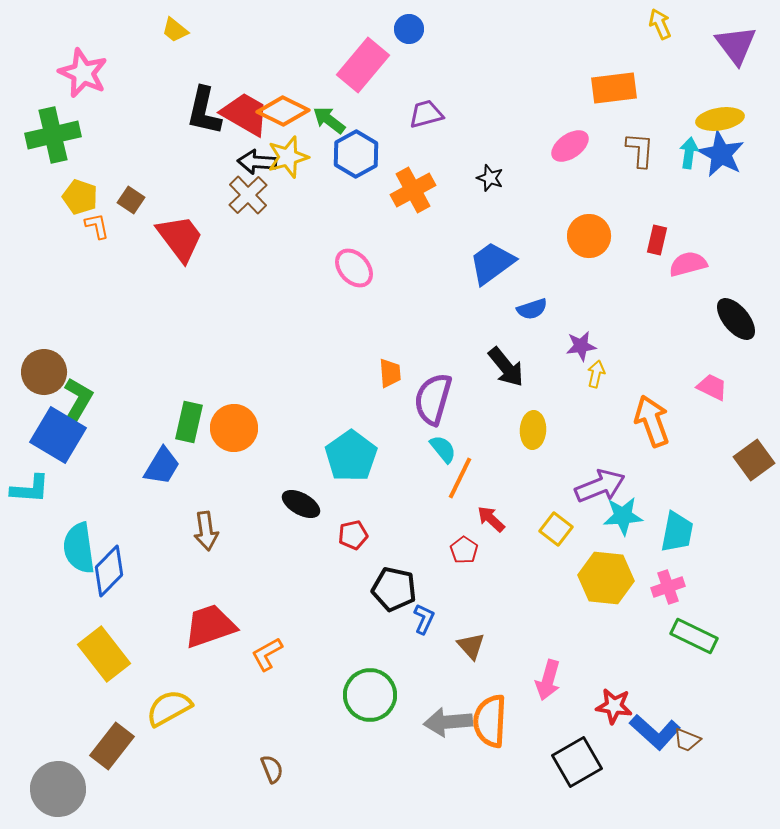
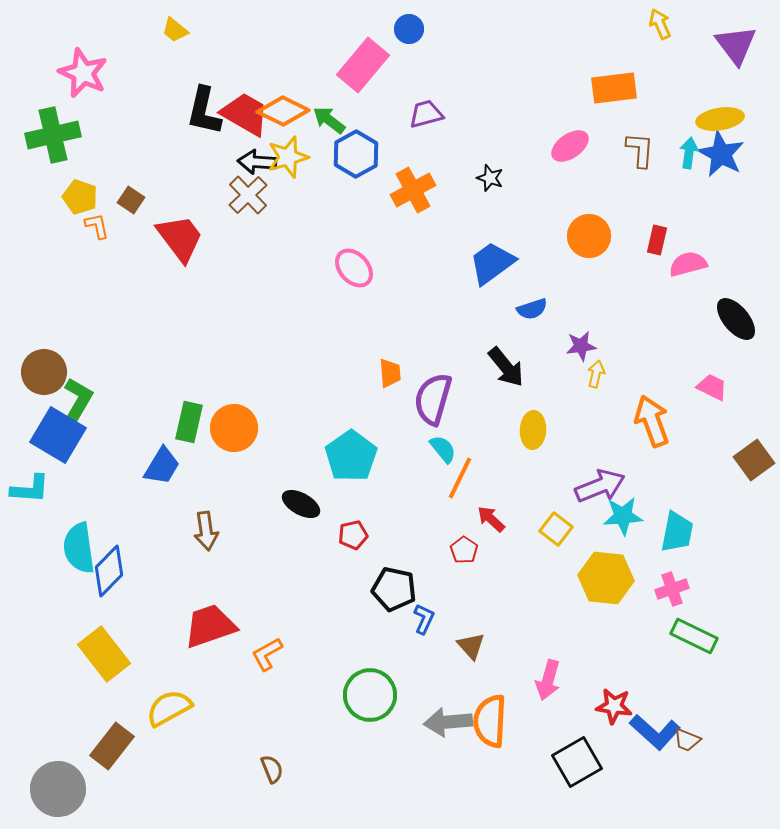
pink cross at (668, 587): moved 4 px right, 2 px down
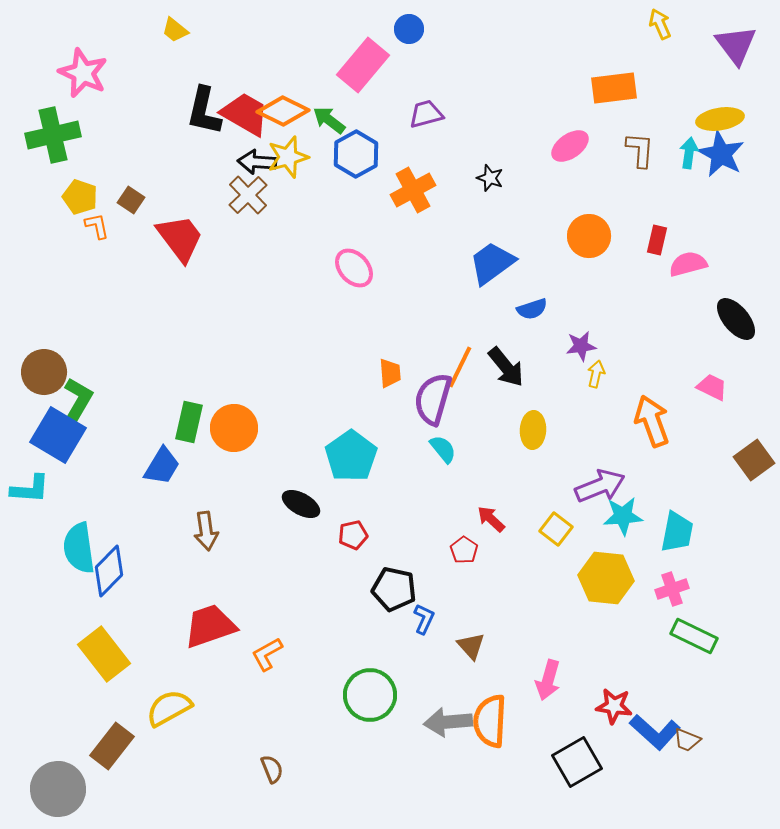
orange line at (460, 478): moved 111 px up
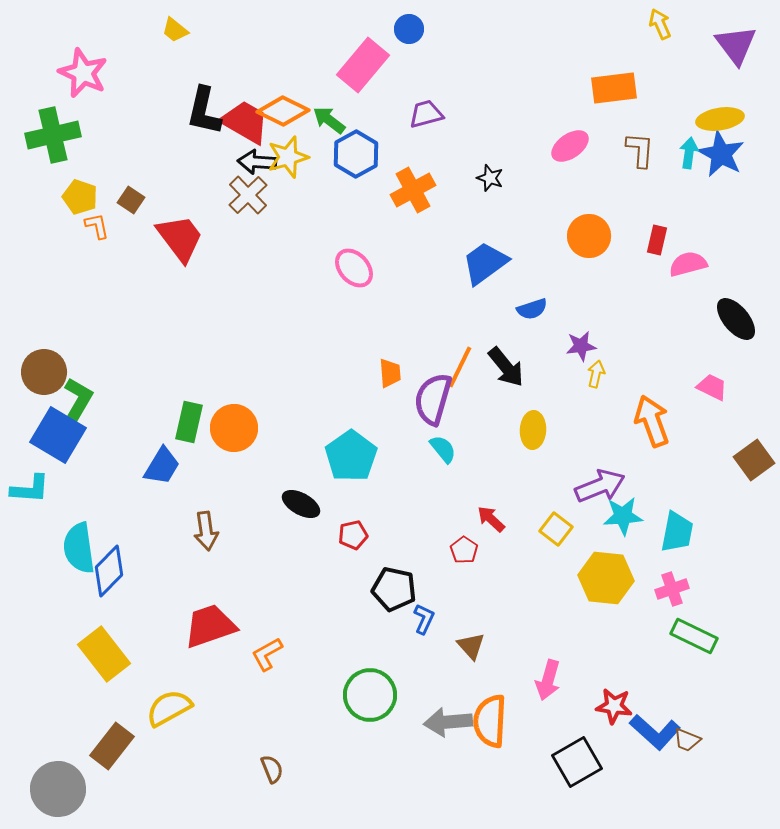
red trapezoid at (245, 114): moved 8 px down
blue trapezoid at (492, 263): moved 7 px left
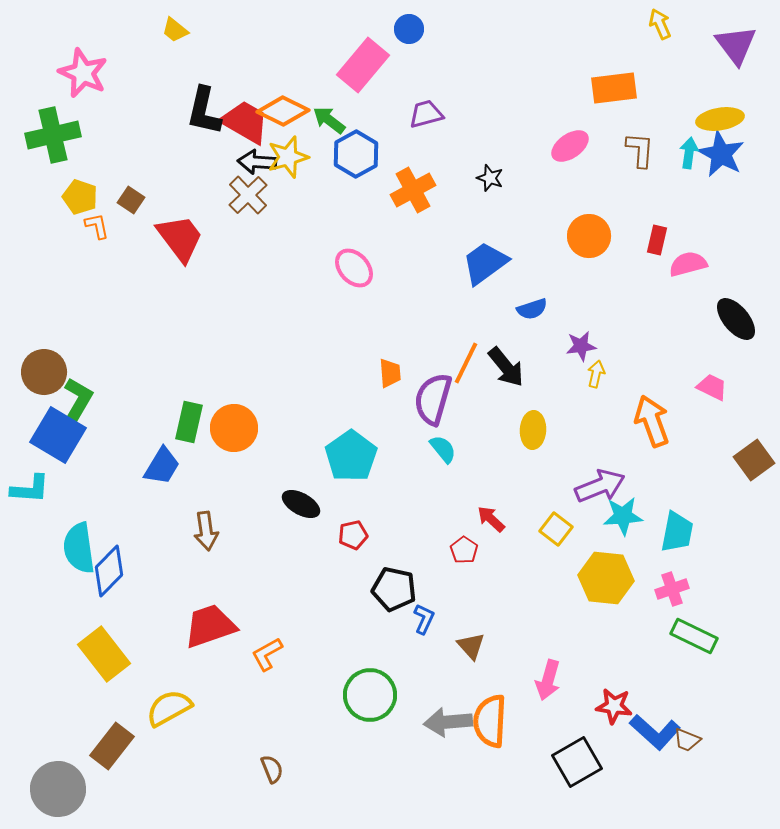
orange line at (460, 367): moved 6 px right, 4 px up
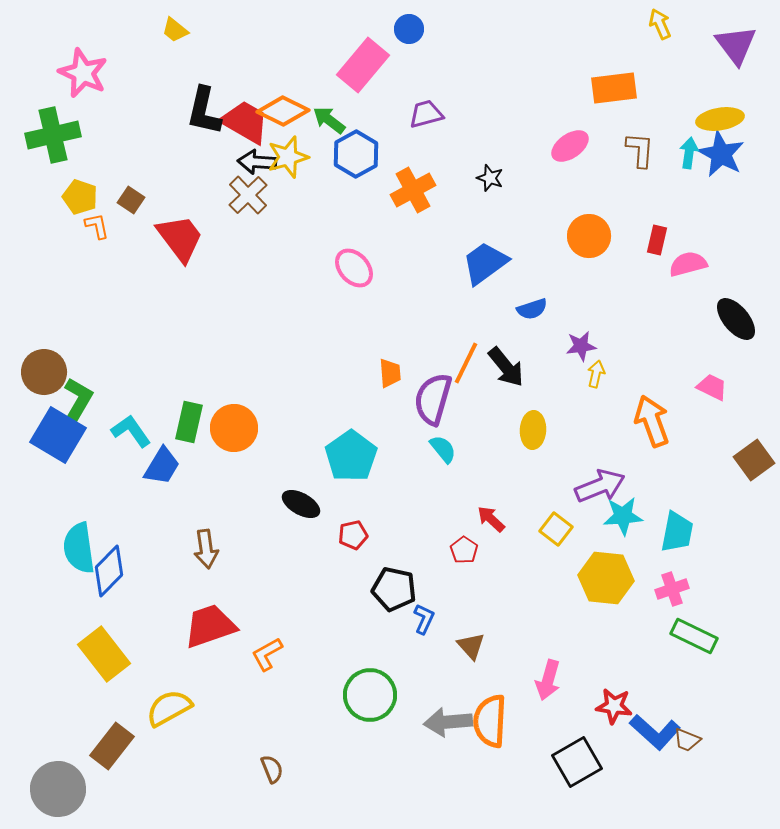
cyan L-shape at (30, 489): moved 101 px right, 58 px up; rotated 129 degrees counterclockwise
brown arrow at (206, 531): moved 18 px down
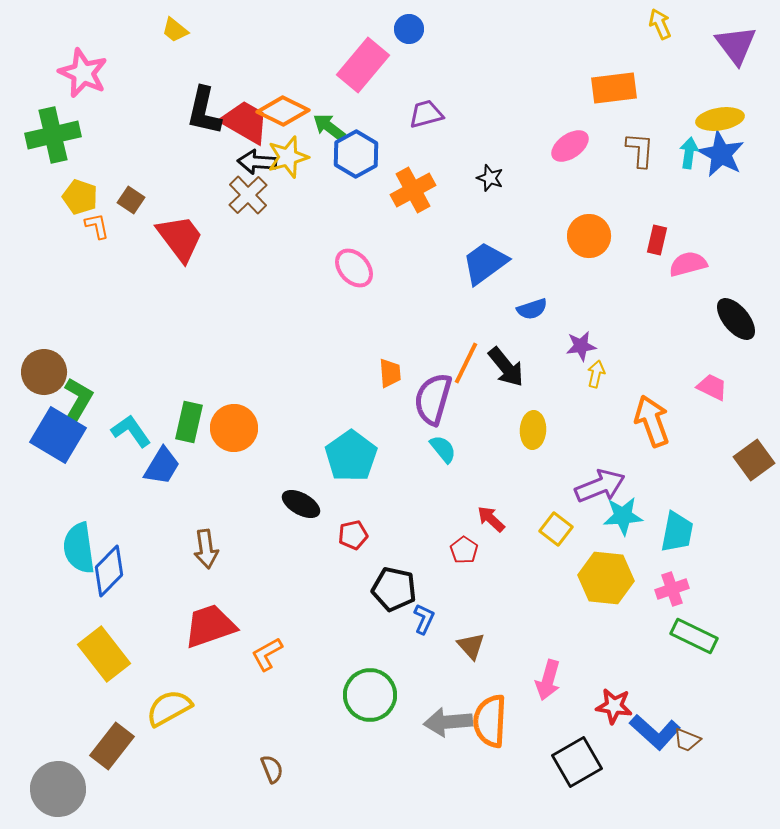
green arrow at (329, 120): moved 7 px down
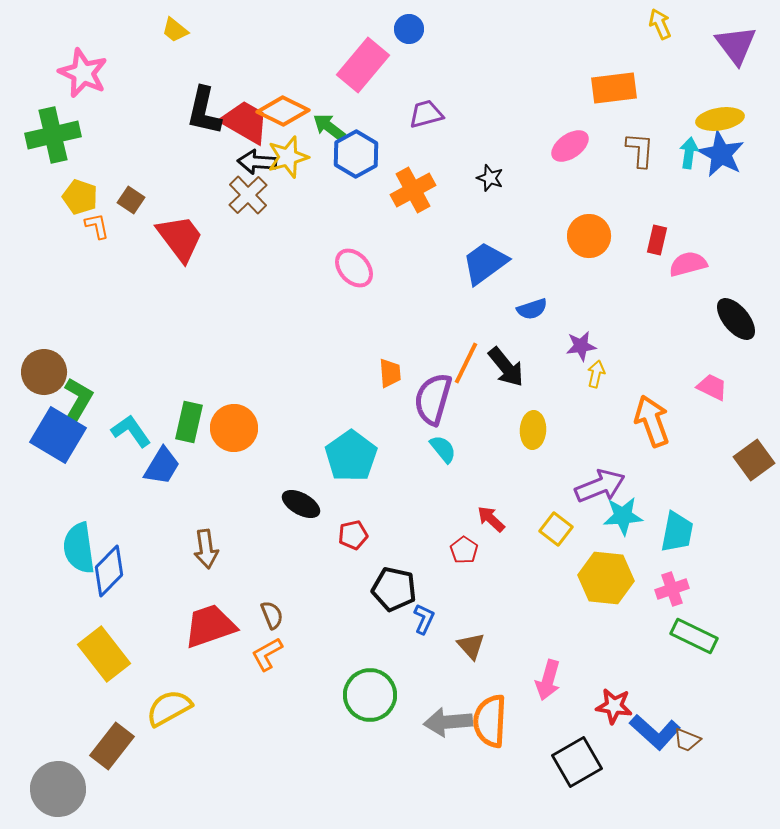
brown semicircle at (272, 769): moved 154 px up
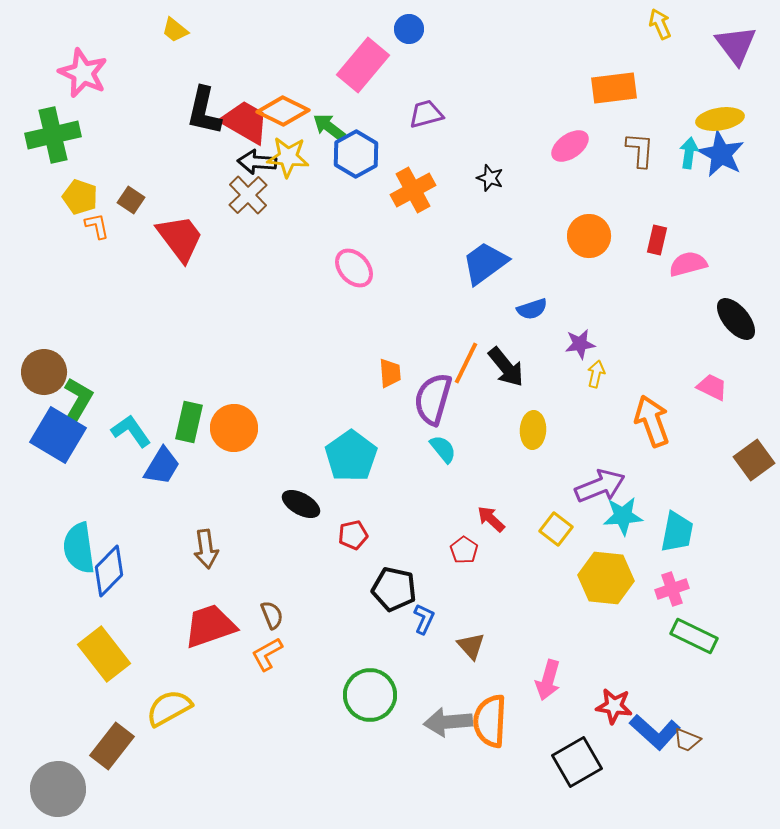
yellow star at (288, 157): rotated 21 degrees clockwise
purple star at (581, 346): moved 1 px left, 2 px up
